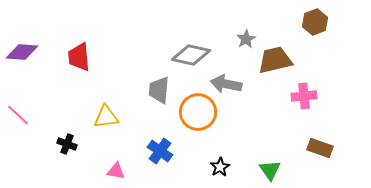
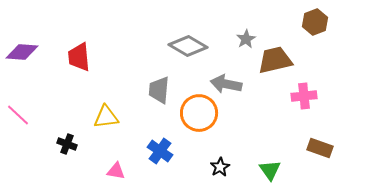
gray diamond: moved 3 px left, 9 px up; rotated 18 degrees clockwise
orange circle: moved 1 px right, 1 px down
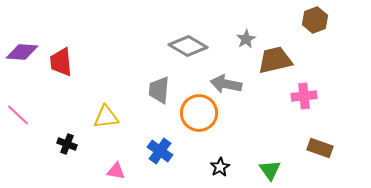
brown hexagon: moved 2 px up
red trapezoid: moved 18 px left, 5 px down
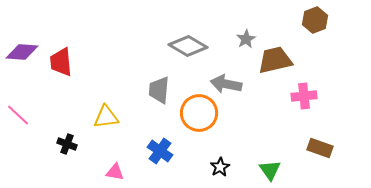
pink triangle: moved 1 px left, 1 px down
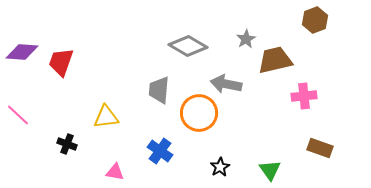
red trapezoid: rotated 24 degrees clockwise
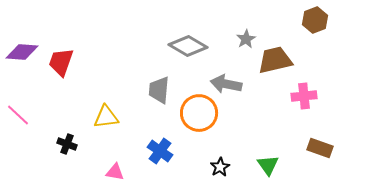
green triangle: moved 2 px left, 5 px up
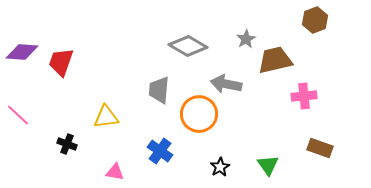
orange circle: moved 1 px down
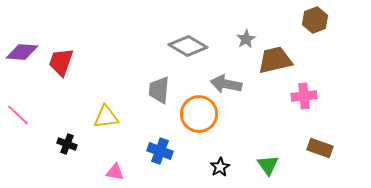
blue cross: rotated 15 degrees counterclockwise
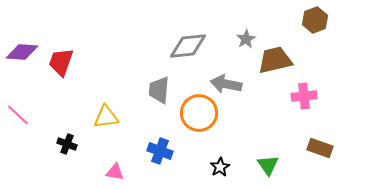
gray diamond: rotated 36 degrees counterclockwise
orange circle: moved 1 px up
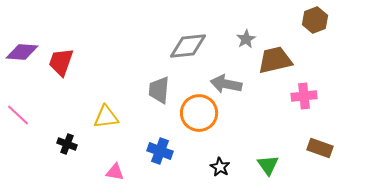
black star: rotated 12 degrees counterclockwise
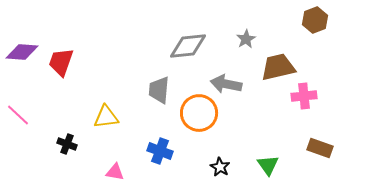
brown trapezoid: moved 3 px right, 7 px down
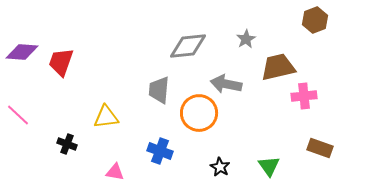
green triangle: moved 1 px right, 1 px down
